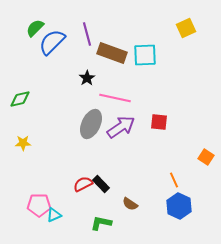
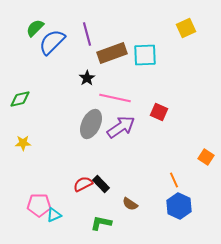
brown rectangle: rotated 40 degrees counterclockwise
red square: moved 10 px up; rotated 18 degrees clockwise
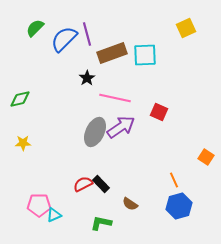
blue semicircle: moved 12 px right, 3 px up
gray ellipse: moved 4 px right, 8 px down
blue hexagon: rotated 20 degrees clockwise
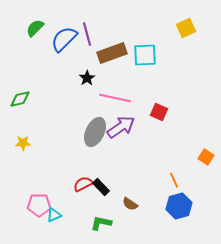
black rectangle: moved 3 px down
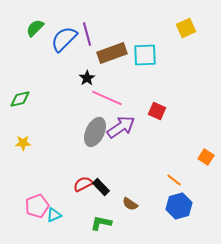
pink line: moved 8 px left; rotated 12 degrees clockwise
red square: moved 2 px left, 1 px up
orange line: rotated 28 degrees counterclockwise
pink pentagon: moved 2 px left, 1 px down; rotated 20 degrees counterclockwise
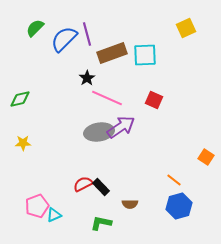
red square: moved 3 px left, 11 px up
gray ellipse: moved 4 px right; rotated 56 degrees clockwise
brown semicircle: rotated 35 degrees counterclockwise
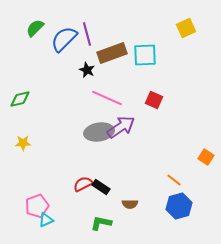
black star: moved 8 px up; rotated 14 degrees counterclockwise
black rectangle: rotated 12 degrees counterclockwise
cyan triangle: moved 8 px left, 5 px down
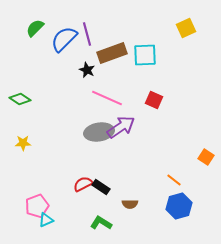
green diamond: rotated 45 degrees clockwise
green L-shape: rotated 20 degrees clockwise
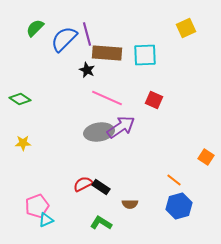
brown rectangle: moved 5 px left; rotated 24 degrees clockwise
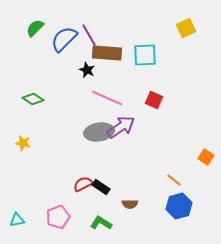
purple line: moved 2 px right, 1 px down; rotated 15 degrees counterclockwise
green diamond: moved 13 px right
yellow star: rotated 14 degrees clockwise
pink pentagon: moved 21 px right, 11 px down
cyan triangle: moved 29 px left; rotated 14 degrees clockwise
